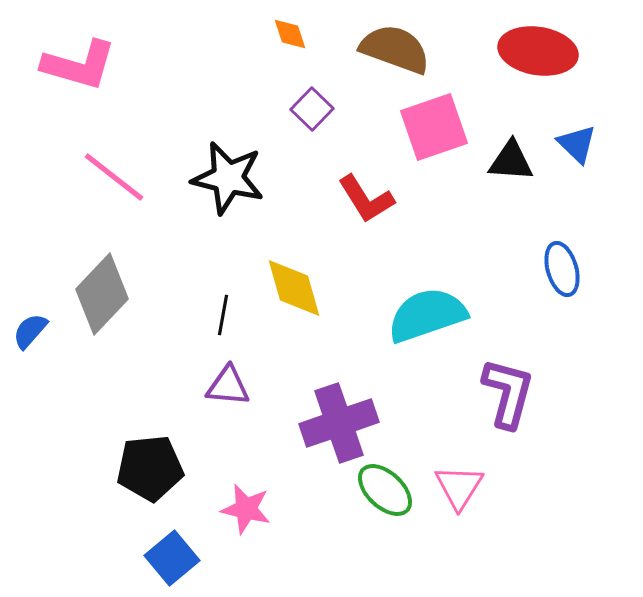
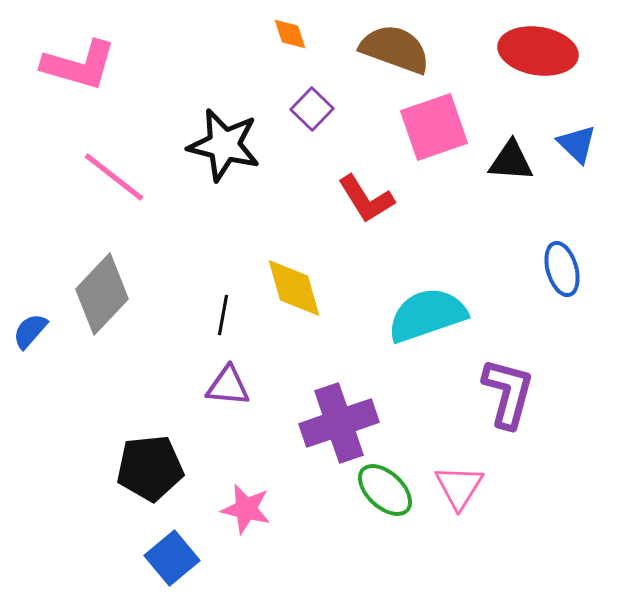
black star: moved 4 px left, 33 px up
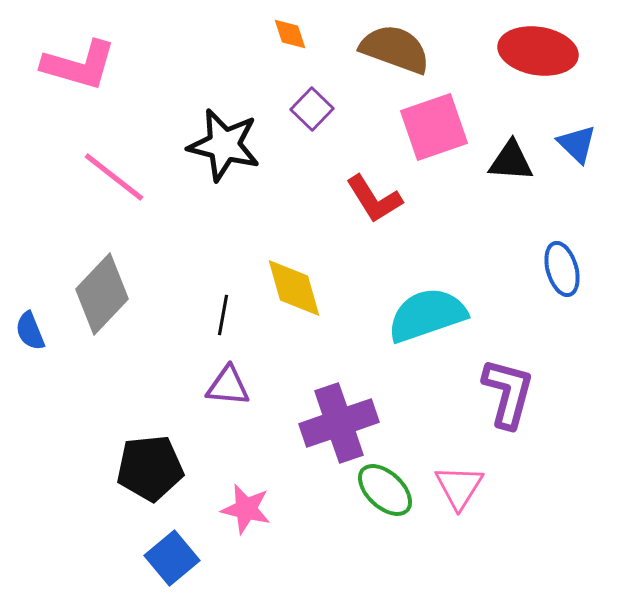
red L-shape: moved 8 px right
blue semicircle: rotated 63 degrees counterclockwise
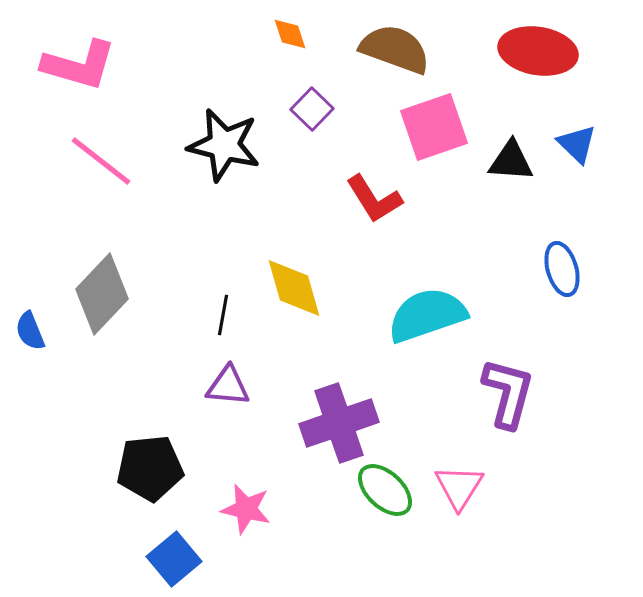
pink line: moved 13 px left, 16 px up
blue square: moved 2 px right, 1 px down
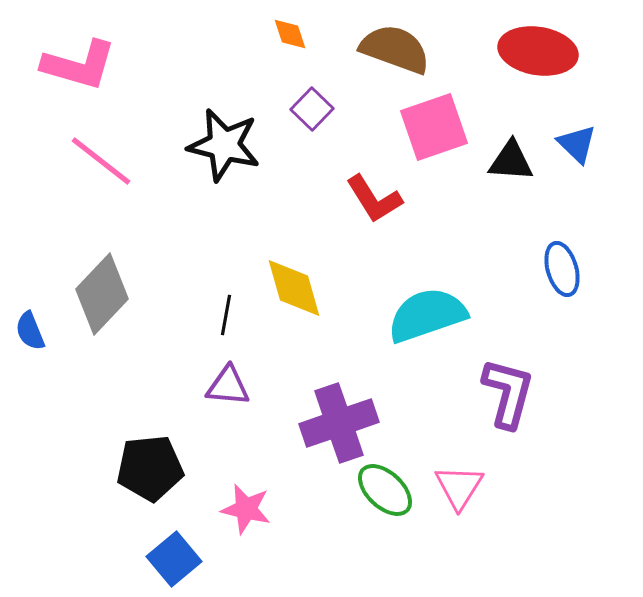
black line: moved 3 px right
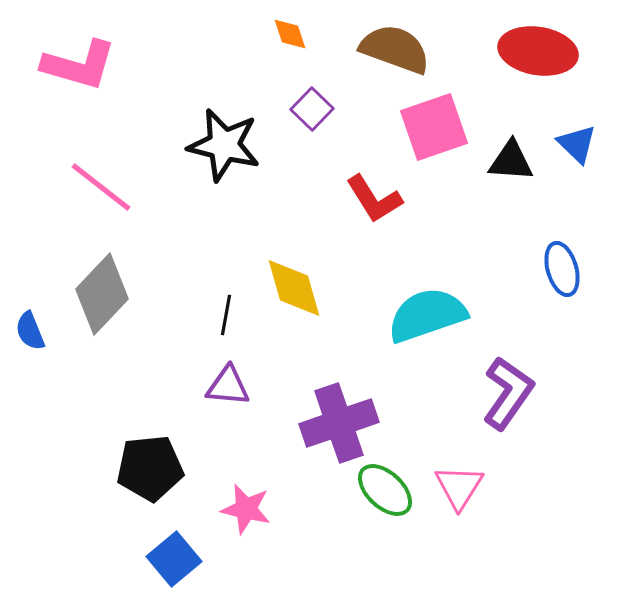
pink line: moved 26 px down
purple L-shape: rotated 20 degrees clockwise
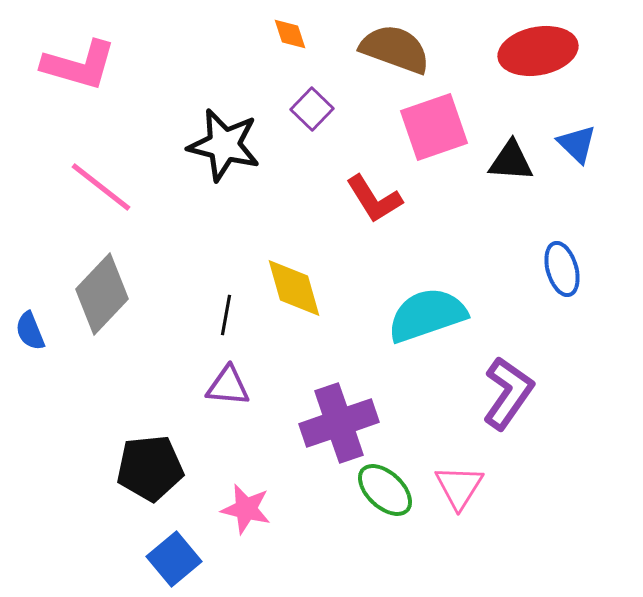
red ellipse: rotated 20 degrees counterclockwise
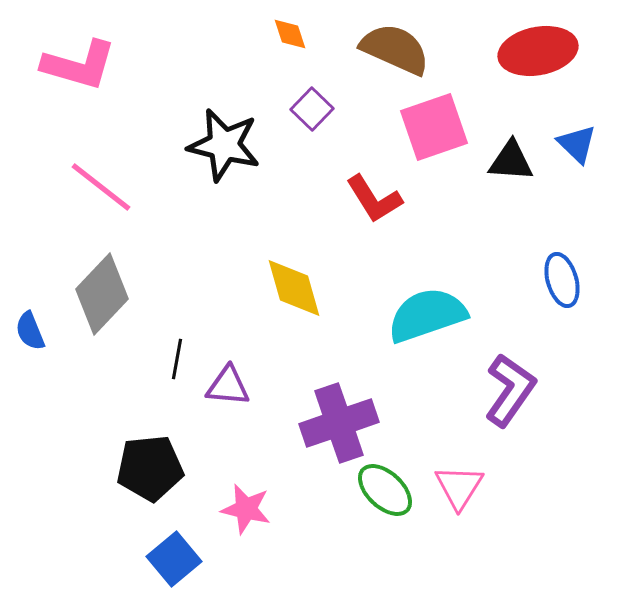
brown semicircle: rotated 4 degrees clockwise
blue ellipse: moved 11 px down
black line: moved 49 px left, 44 px down
purple L-shape: moved 2 px right, 3 px up
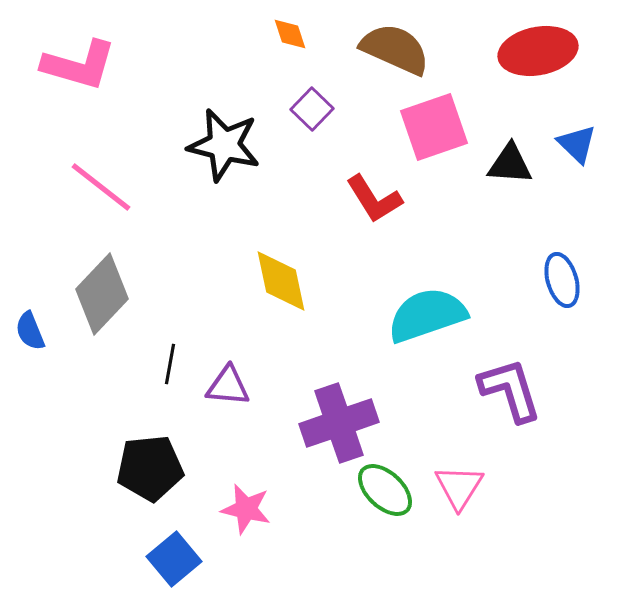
black triangle: moved 1 px left, 3 px down
yellow diamond: moved 13 px left, 7 px up; rotated 4 degrees clockwise
black line: moved 7 px left, 5 px down
purple L-shape: rotated 52 degrees counterclockwise
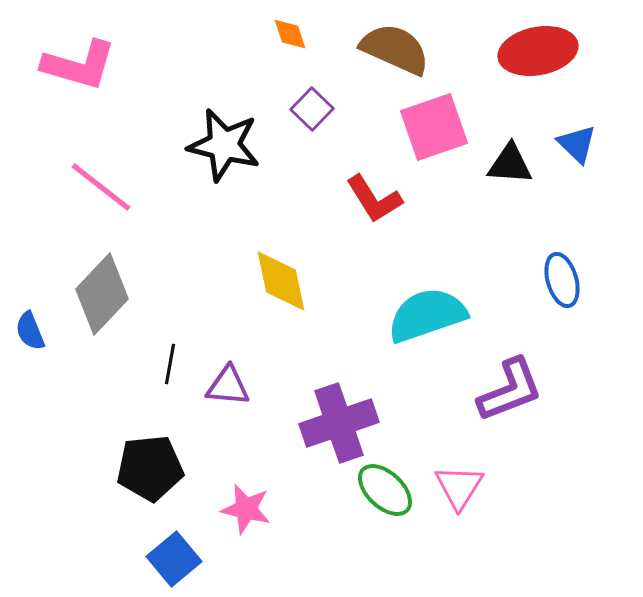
purple L-shape: rotated 86 degrees clockwise
